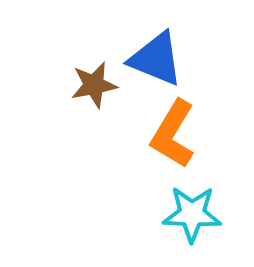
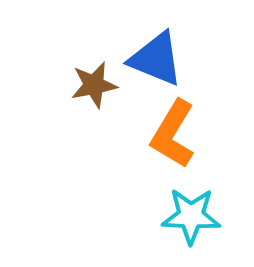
cyan star: moved 1 px left, 2 px down
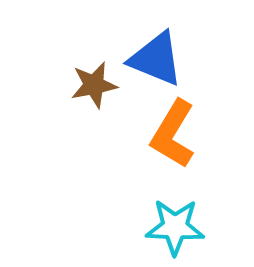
cyan star: moved 16 px left, 11 px down
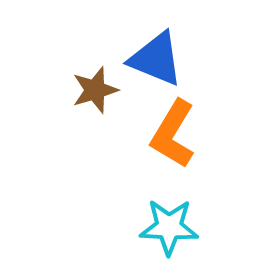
brown star: moved 1 px right, 5 px down; rotated 6 degrees counterclockwise
cyan star: moved 6 px left
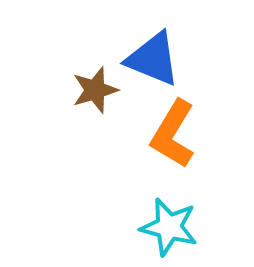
blue triangle: moved 3 px left
cyan star: rotated 12 degrees clockwise
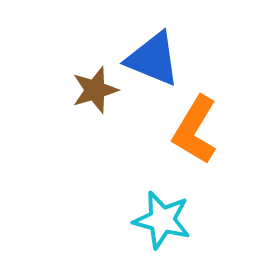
orange L-shape: moved 22 px right, 4 px up
cyan star: moved 7 px left, 7 px up
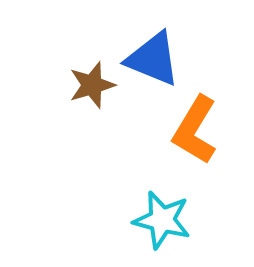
brown star: moved 3 px left, 5 px up
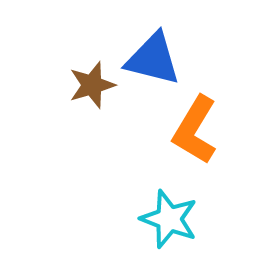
blue triangle: rotated 8 degrees counterclockwise
cyan star: moved 7 px right, 1 px up; rotated 6 degrees clockwise
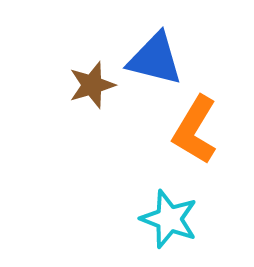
blue triangle: moved 2 px right
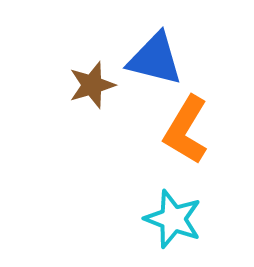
orange L-shape: moved 9 px left
cyan star: moved 4 px right
